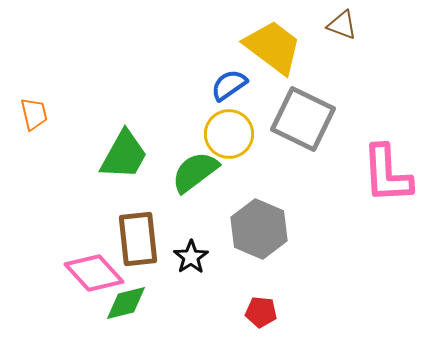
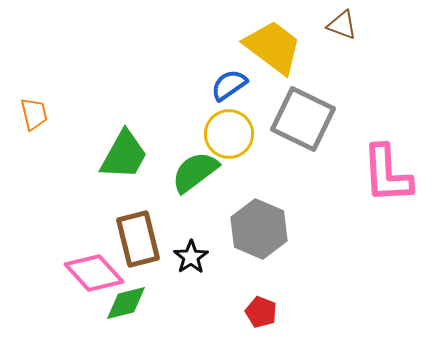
brown rectangle: rotated 8 degrees counterclockwise
red pentagon: rotated 16 degrees clockwise
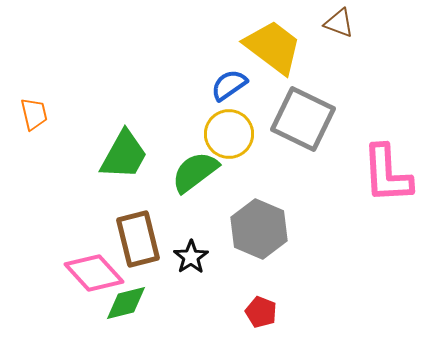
brown triangle: moved 3 px left, 2 px up
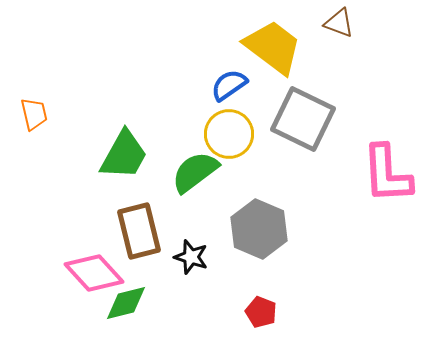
brown rectangle: moved 1 px right, 8 px up
black star: rotated 20 degrees counterclockwise
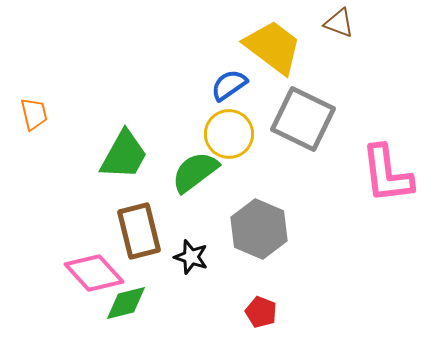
pink L-shape: rotated 4 degrees counterclockwise
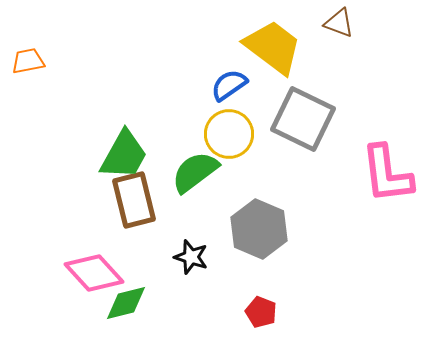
orange trapezoid: moved 6 px left, 53 px up; rotated 88 degrees counterclockwise
brown rectangle: moved 5 px left, 31 px up
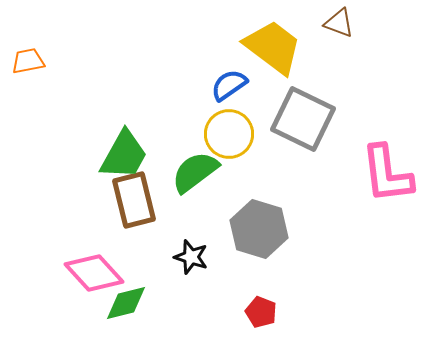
gray hexagon: rotated 6 degrees counterclockwise
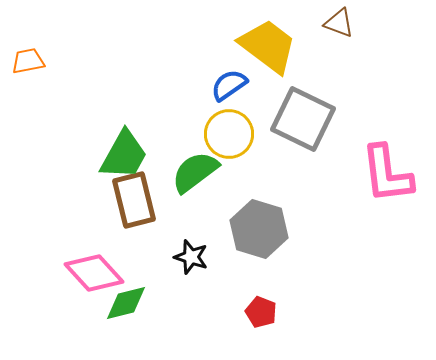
yellow trapezoid: moved 5 px left, 1 px up
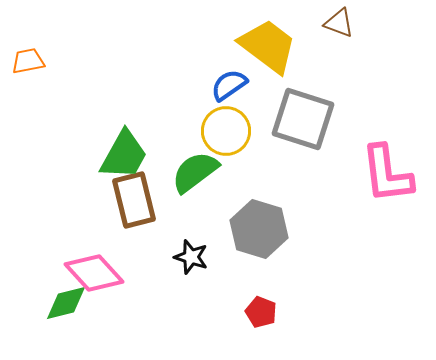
gray square: rotated 8 degrees counterclockwise
yellow circle: moved 3 px left, 3 px up
green diamond: moved 60 px left
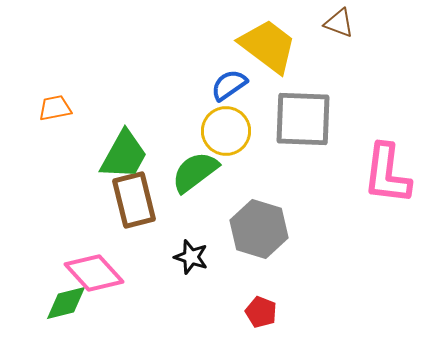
orange trapezoid: moved 27 px right, 47 px down
gray square: rotated 16 degrees counterclockwise
pink L-shape: rotated 14 degrees clockwise
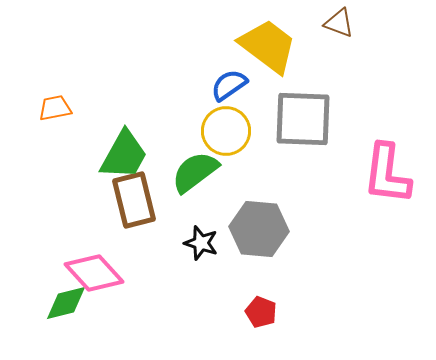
gray hexagon: rotated 12 degrees counterclockwise
black star: moved 10 px right, 14 px up
